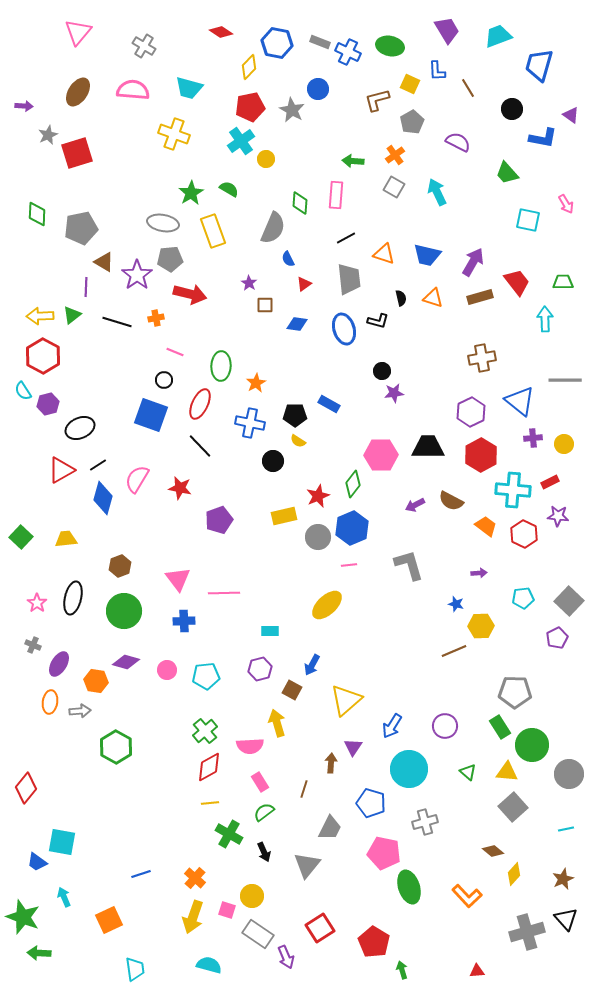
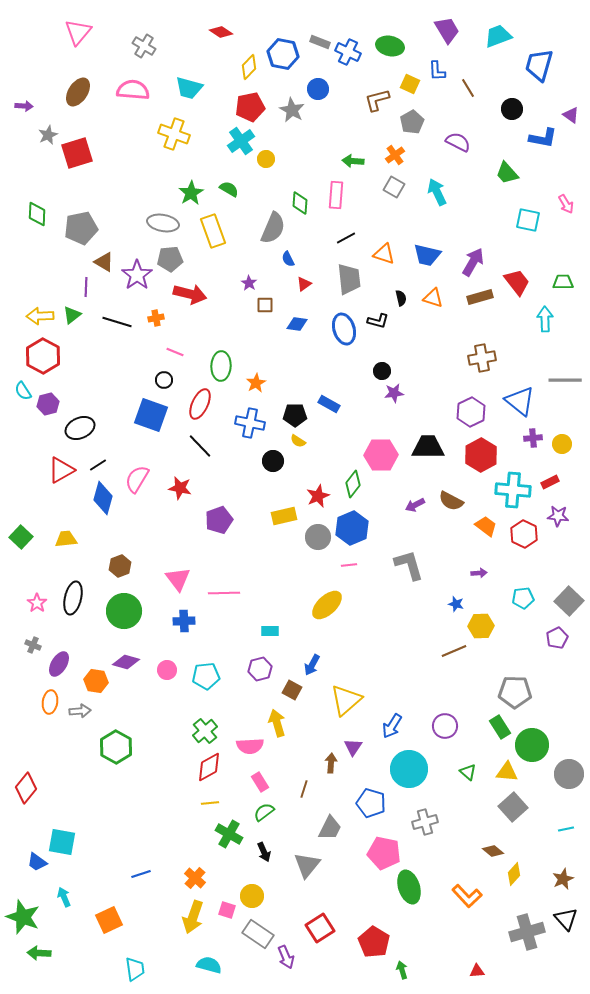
blue hexagon at (277, 43): moved 6 px right, 11 px down
yellow circle at (564, 444): moved 2 px left
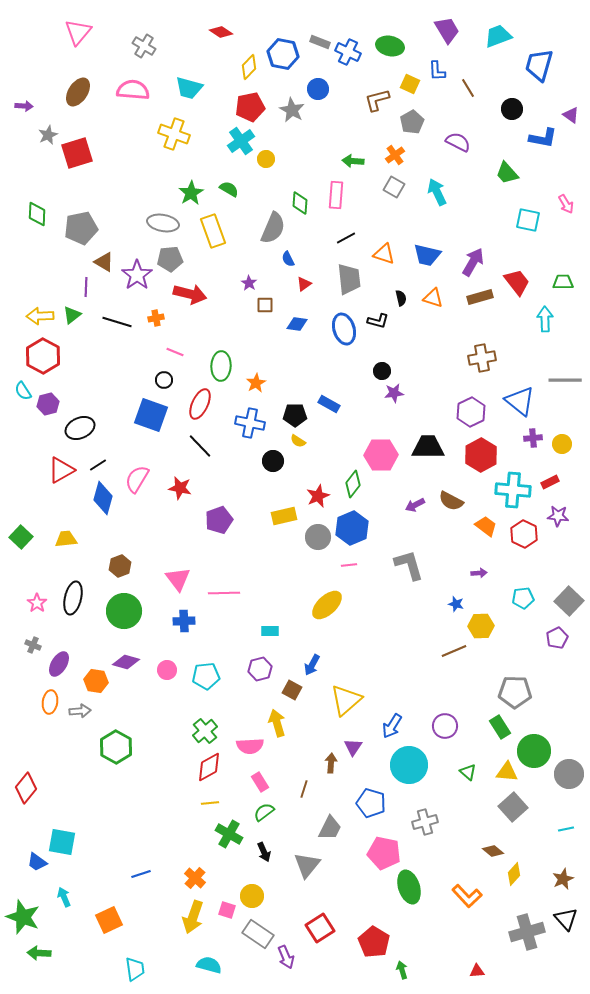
green circle at (532, 745): moved 2 px right, 6 px down
cyan circle at (409, 769): moved 4 px up
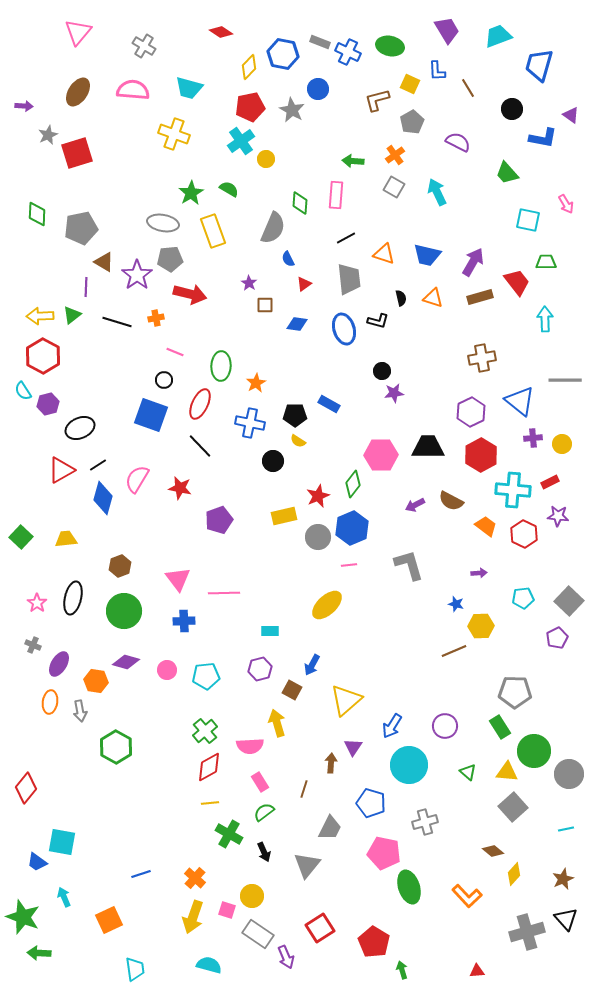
green trapezoid at (563, 282): moved 17 px left, 20 px up
gray arrow at (80, 711): rotated 85 degrees clockwise
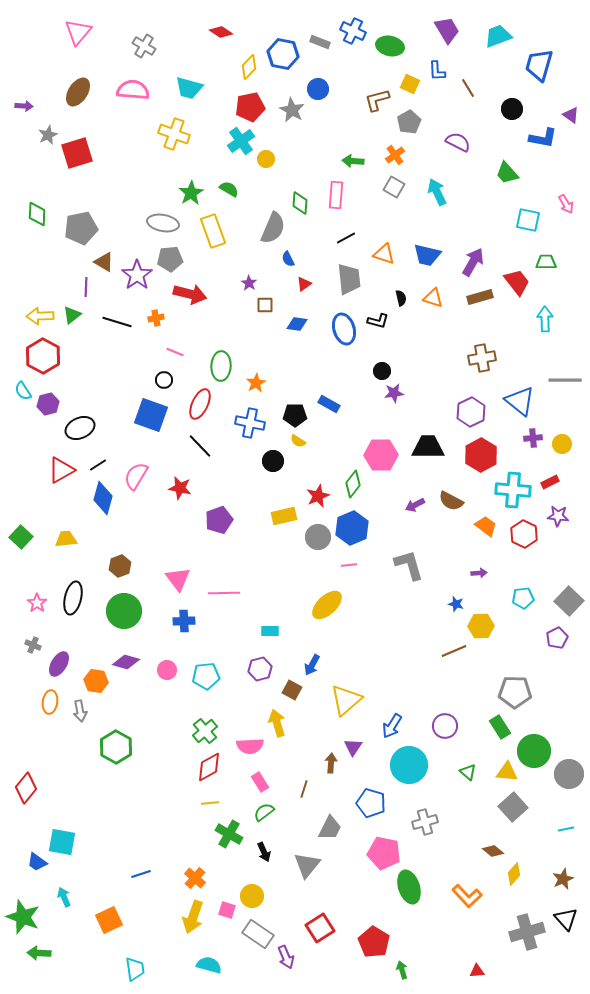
blue cross at (348, 52): moved 5 px right, 21 px up
gray pentagon at (412, 122): moved 3 px left
pink semicircle at (137, 479): moved 1 px left, 3 px up
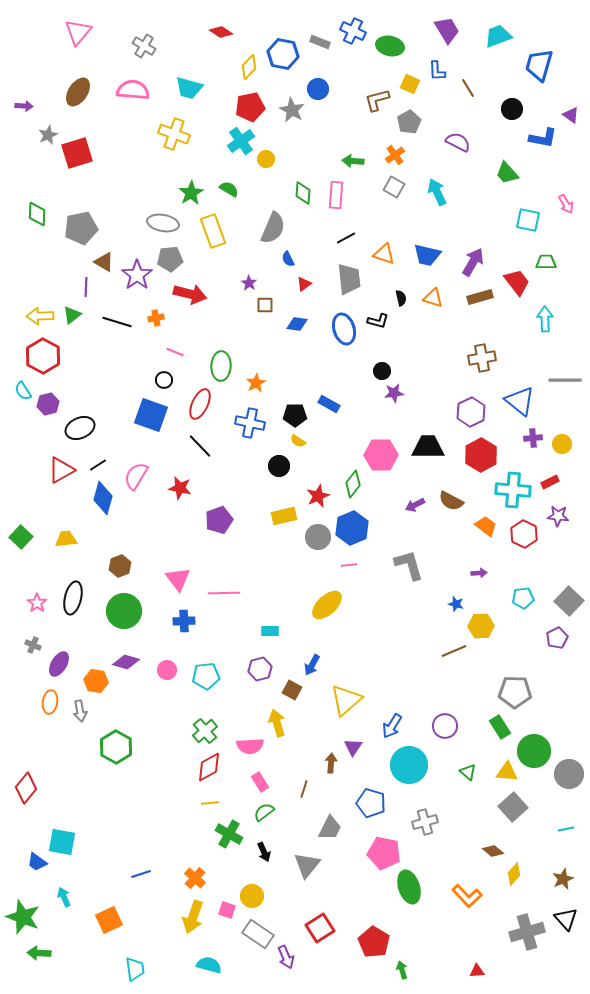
green diamond at (300, 203): moved 3 px right, 10 px up
black circle at (273, 461): moved 6 px right, 5 px down
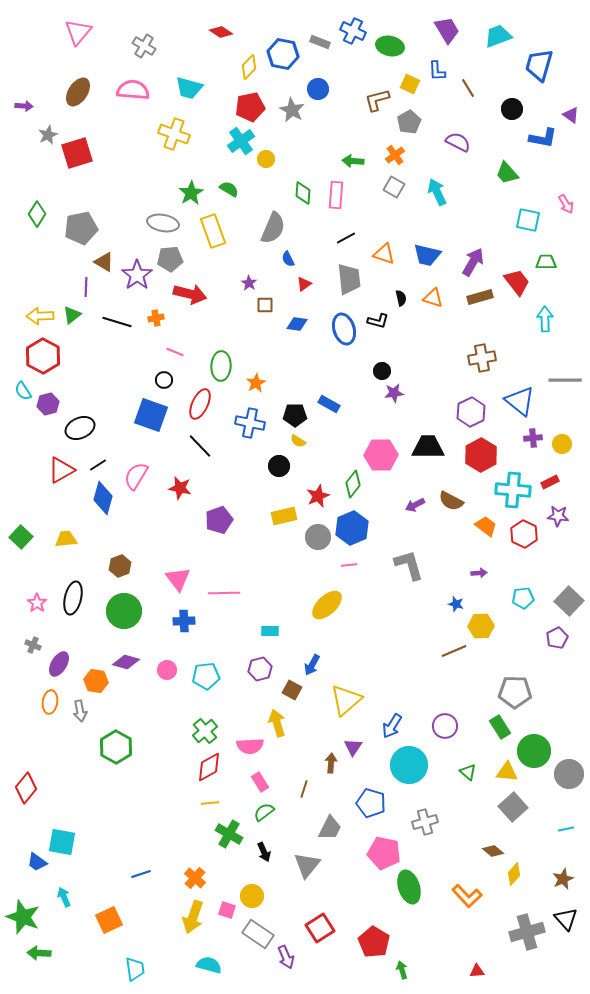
green diamond at (37, 214): rotated 30 degrees clockwise
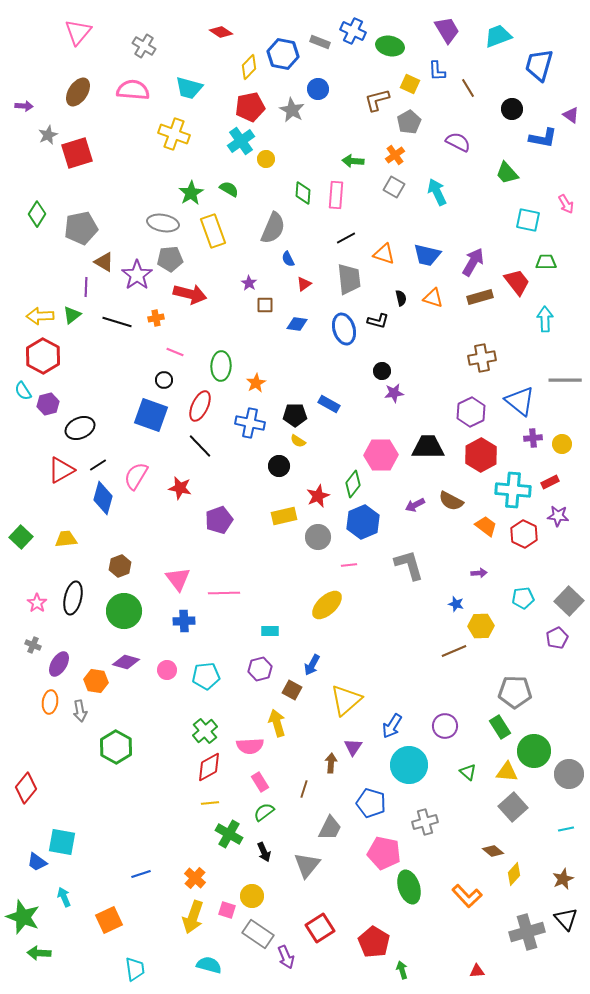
red ellipse at (200, 404): moved 2 px down
blue hexagon at (352, 528): moved 11 px right, 6 px up
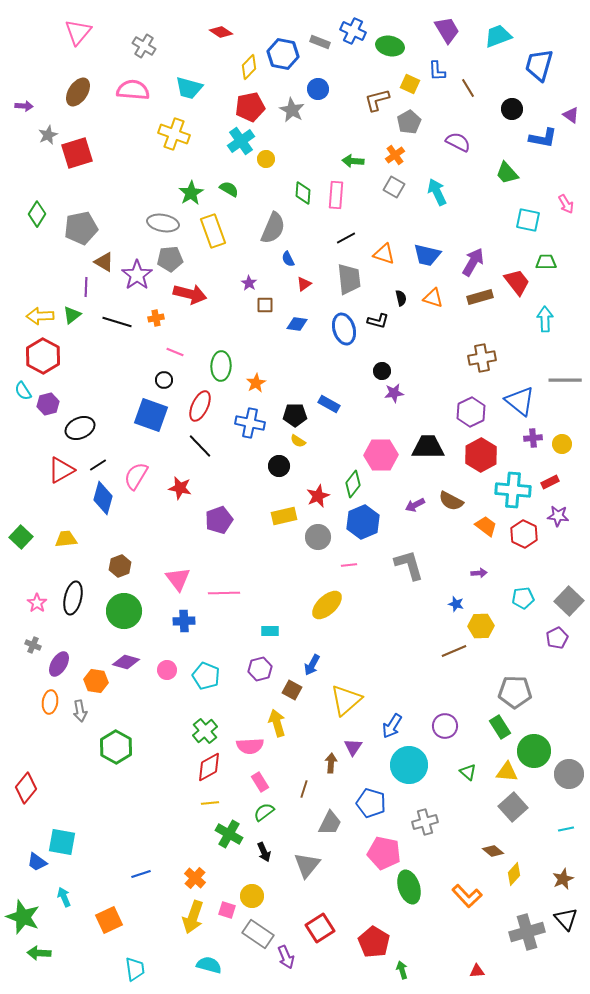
cyan pentagon at (206, 676): rotated 28 degrees clockwise
gray trapezoid at (330, 828): moved 5 px up
